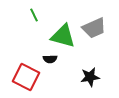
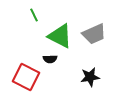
gray trapezoid: moved 6 px down
green triangle: moved 3 px left; rotated 12 degrees clockwise
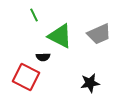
gray trapezoid: moved 5 px right
black semicircle: moved 7 px left, 2 px up
black star: moved 6 px down
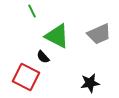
green line: moved 2 px left, 4 px up
green triangle: moved 3 px left
black semicircle: rotated 48 degrees clockwise
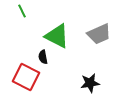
green line: moved 10 px left
black semicircle: rotated 32 degrees clockwise
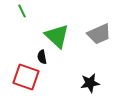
green triangle: rotated 16 degrees clockwise
black semicircle: moved 1 px left
red square: rotated 8 degrees counterclockwise
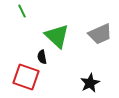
gray trapezoid: moved 1 px right
black star: rotated 18 degrees counterclockwise
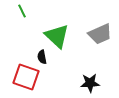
black star: rotated 24 degrees clockwise
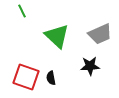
black semicircle: moved 9 px right, 21 px down
black star: moved 17 px up
